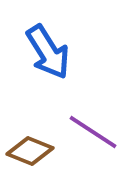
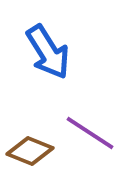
purple line: moved 3 px left, 1 px down
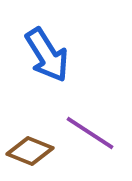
blue arrow: moved 1 px left, 3 px down
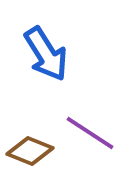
blue arrow: moved 1 px left, 1 px up
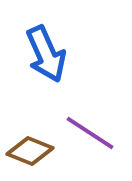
blue arrow: rotated 8 degrees clockwise
